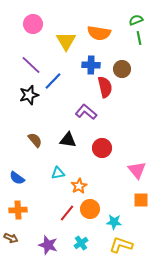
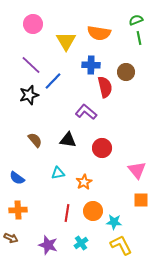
brown circle: moved 4 px right, 3 px down
orange star: moved 5 px right, 4 px up
orange circle: moved 3 px right, 2 px down
red line: rotated 30 degrees counterclockwise
yellow L-shape: rotated 45 degrees clockwise
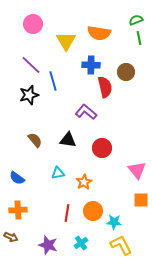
blue line: rotated 60 degrees counterclockwise
brown arrow: moved 1 px up
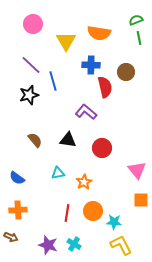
cyan cross: moved 7 px left, 1 px down; rotated 24 degrees counterclockwise
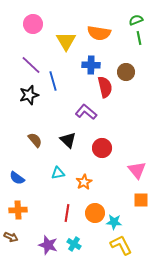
black triangle: rotated 36 degrees clockwise
orange circle: moved 2 px right, 2 px down
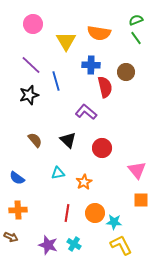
green line: moved 3 px left; rotated 24 degrees counterclockwise
blue line: moved 3 px right
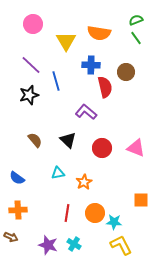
pink triangle: moved 1 px left, 22 px up; rotated 30 degrees counterclockwise
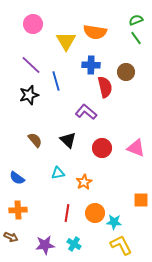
orange semicircle: moved 4 px left, 1 px up
purple star: moved 3 px left; rotated 24 degrees counterclockwise
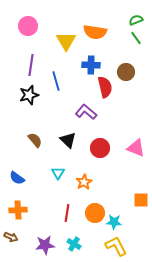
pink circle: moved 5 px left, 2 px down
purple line: rotated 55 degrees clockwise
red circle: moved 2 px left
cyan triangle: rotated 48 degrees counterclockwise
yellow L-shape: moved 5 px left, 1 px down
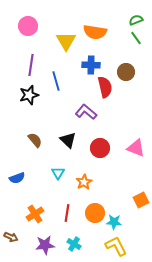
blue semicircle: rotated 56 degrees counterclockwise
orange square: rotated 28 degrees counterclockwise
orange cross: moved 17 px right, 4 px down; rotated 30 degrees counterclockwise
